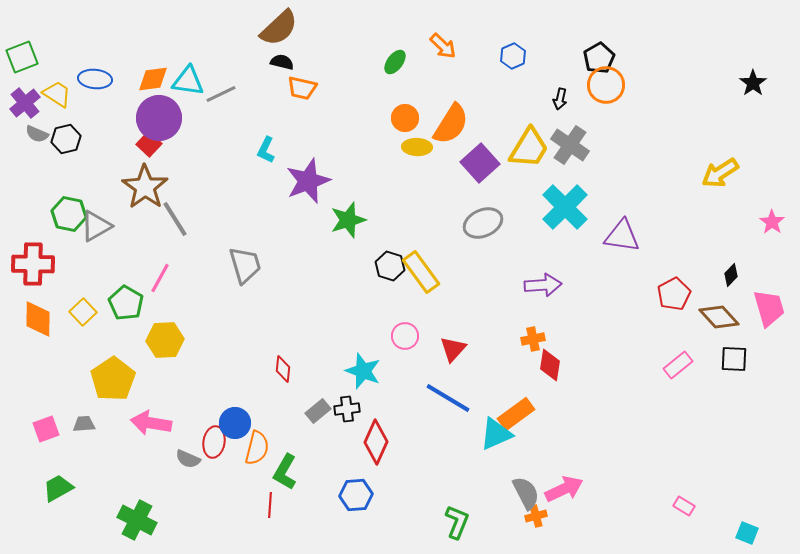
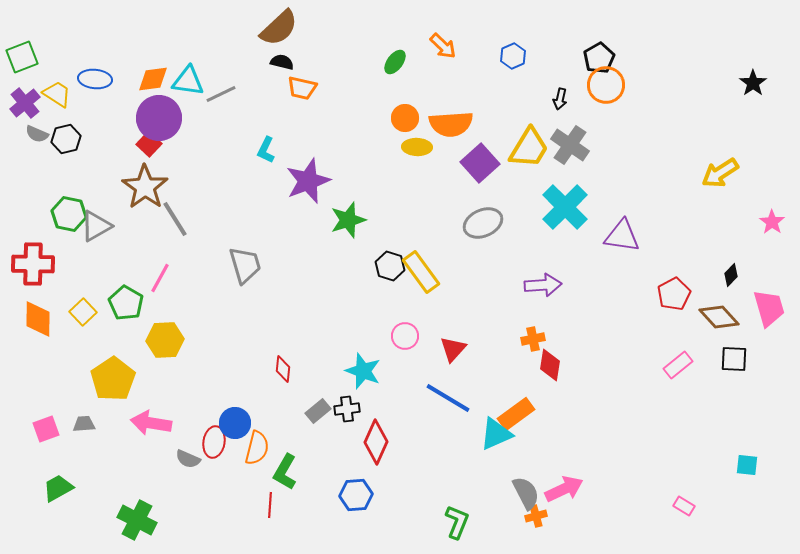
orange semicircle at (451, 124): rotated 54 degrees clockwise
cyan square at (747, 533): moved 68 px up; rotated 15 degrees counterclockwise
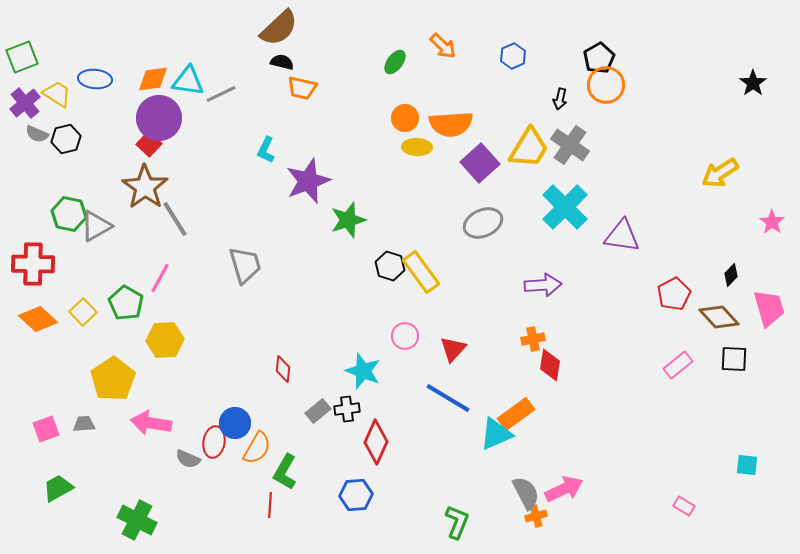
orange diamond at (38, 319): rotated 48 degrees counterclockwise
orange semicircle at (257, 448): rotated 16 degrees clockwise
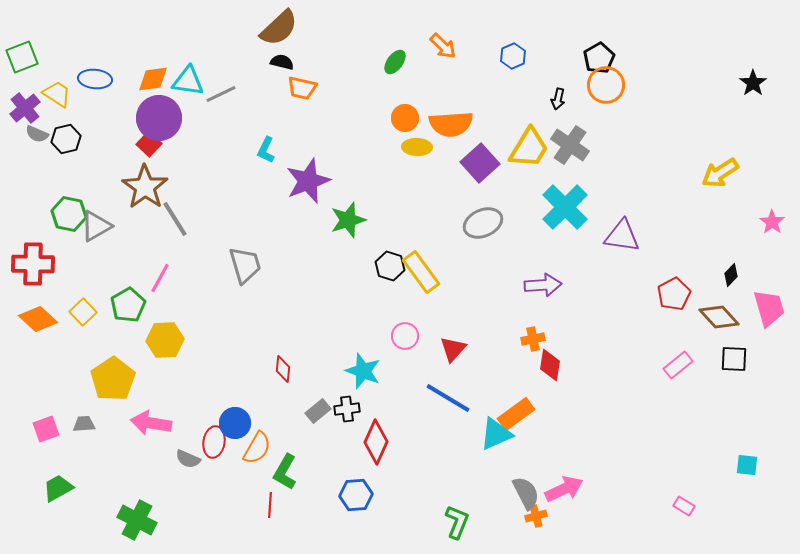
black arrow at (560, 99): moved 2 px left
purple cross at (25, 103): moved 5 px down
green pentagon at (126, 303): moved 2 px right, 2 px down; rotated 12 degrees clockwise
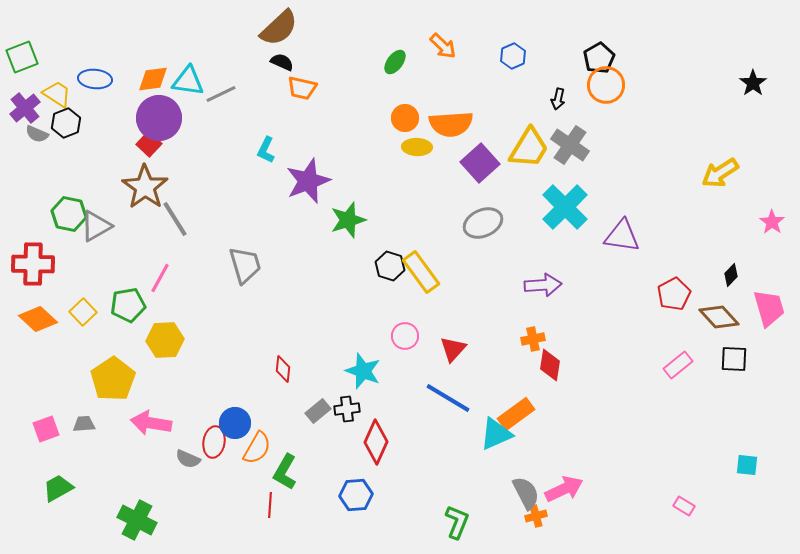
black semicircle at (282, 62): rotated 10 degrees clockwise
black hexagon at (66, 139): moved 16 px up; rotated 8 degrees counterclockwise
green pentagon at (128, 305): rotated 20 degrees clockwise
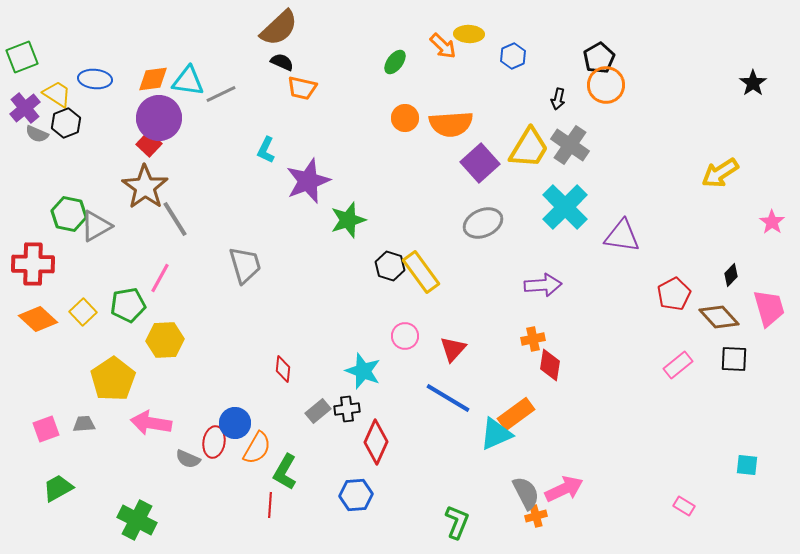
yellow ellipse at (417, 147): moved 52 px right, 113 px up
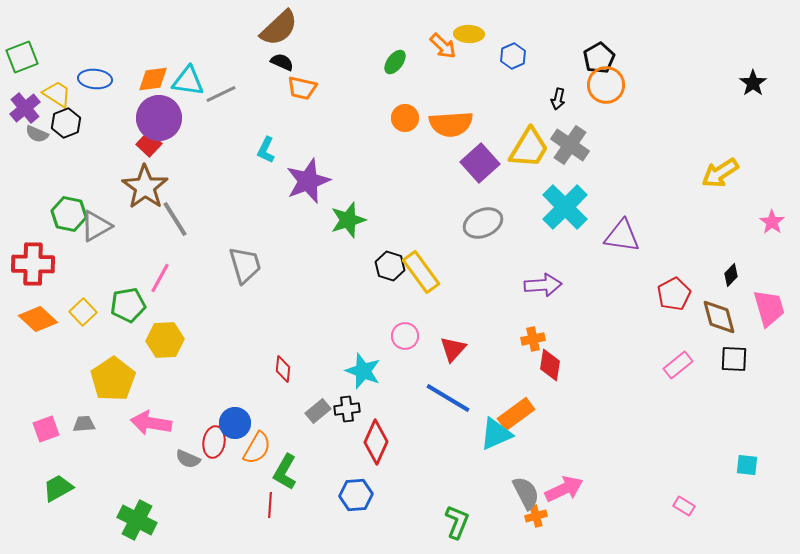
brown diamond at (719, 317): rotated 27 degrees clockwise
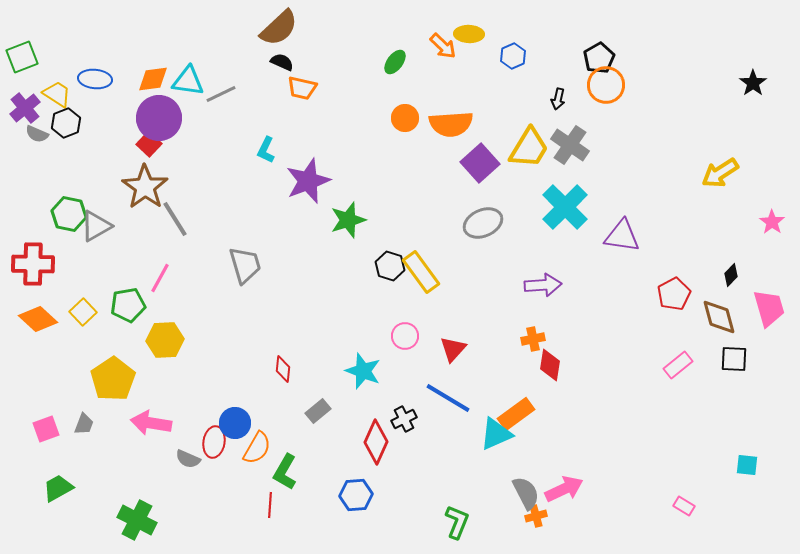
black cross at (347, 409): moved 57 px right, 10 px down; rotated 20 degrees counterclockwise
gray trapezoid at (84, 424): rotated 115 degrees clockwise
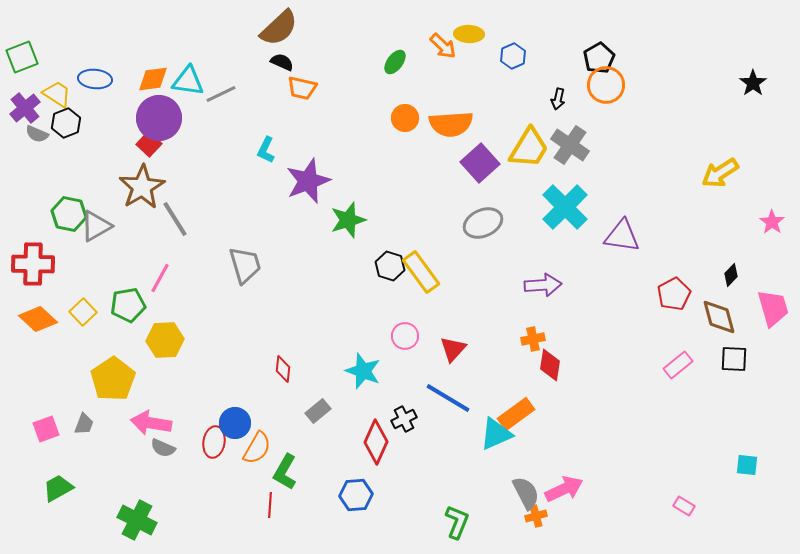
brown star at (145, 187): moved 3 px left; rotated 6 degrees clockwise
pink trapezoid at (769, 308): moved 4 px right
gray semicircle at (188, 459): moved 25 px left, 11 px up
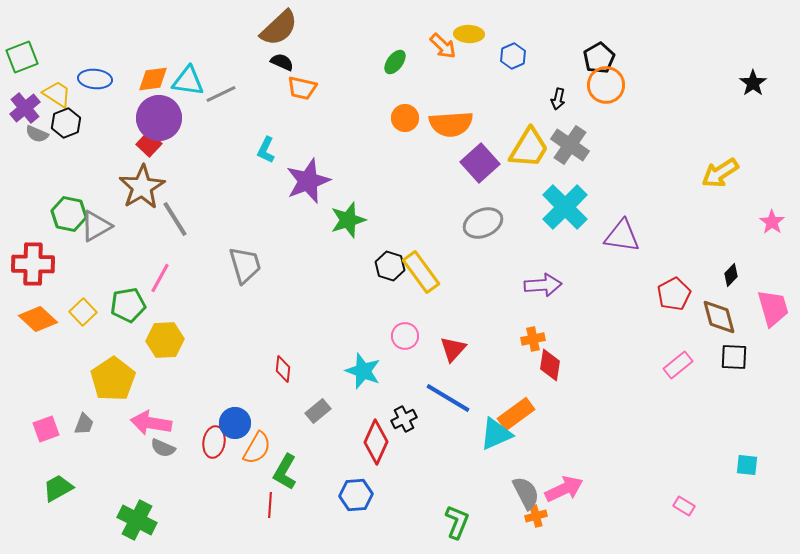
black square at (734, 359): moved 2 px up
